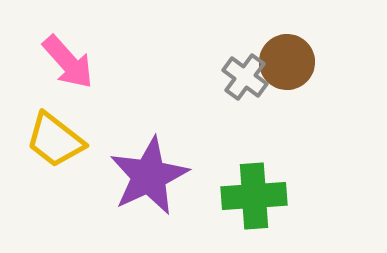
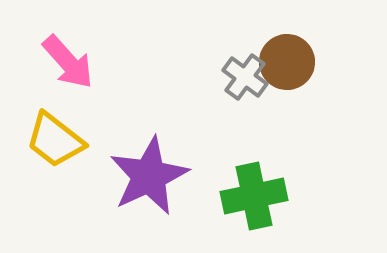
green cross: rotated 8 degrees counterclockwise
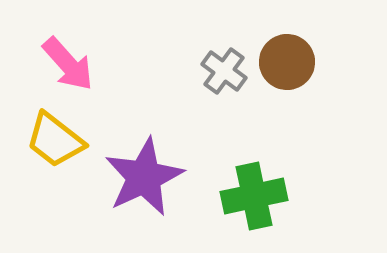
pink arrow: moved 2 px down
gray cross: moved 21 px left, 6 px up
purple star: moved 5 px left, 1 px down
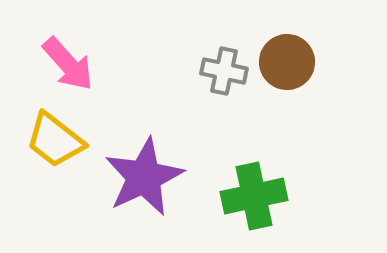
gray cross: rotated 24 degrees counterclockwise
